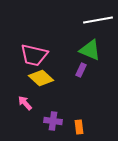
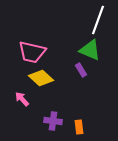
white line: rotated 60 degrees counterclockwise
pink trapezoid: moved 2 px left, 3 px up
purple rectangle: rotated 56 degrees counterclockwise
pink arrow: moved 3 px left, 4 px up
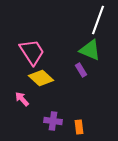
pink trapezoid: rotated 136 degrees counterclockwise
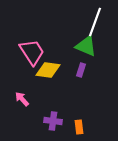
white line: moved 3 px left, 2 px down
green triangle: moved 4 px left, 4 px up
purple rectangle: rotated 48 degrees clockwise
yellow diamond: moved 7 px right, 8 px up; rotated 35 degrees counterclockwise
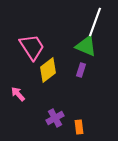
pink trapezoid: moved 5 px up
yellow diamond: rotated 45 degrees counterclockwise
pink arrow: moved 4 px left, 5 px up
purple cross: moved 2 px right, 3 px up; rotated 36 degrees counterclockwise
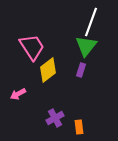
white line: moved 4 px left
green triangle: rotated 45 degrees clockwise
pink arrow: rotated 77 degrees counterclockwise
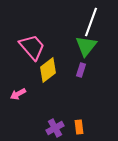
pink trapezoid: rotated 8 degrees counterclockwise
purple cross: moved 10 px down
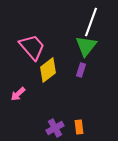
pink arrow: rotated 14 degrees counterclockwise
